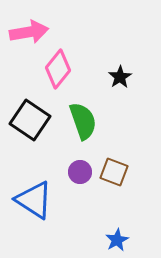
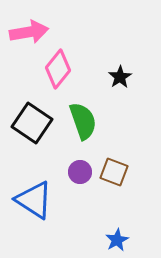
black square: moved 2 px right, 3 px down
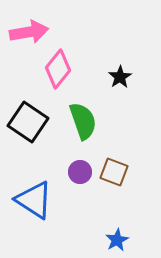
black square: moved 4 px left, 1 px up
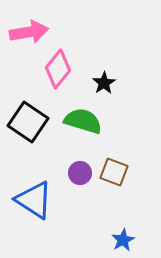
black star: moved 16 px left, 6 px down
green semicircle: rotated 54 degrees counterclockwise
purple circle: moved 1 px down
blue star: moved 6 px right
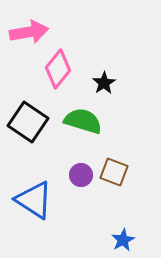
purple circle: moved 1 px right, 2 px down
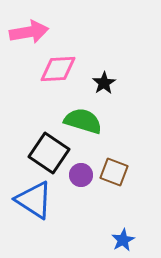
pink diamond: rotated 48 degrees clockwise
black square: moved 21 px right, 31 px down
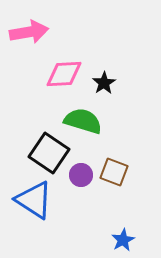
pink diamond: moved 6 px right, 5 px down
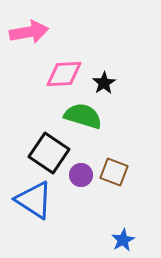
green semicircle: moved 5 px up
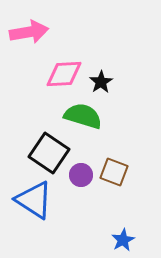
black star: moved 3 px left, 1 px up
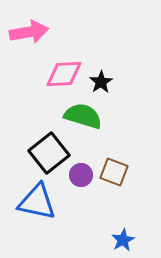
black square: rotated 18 degrees clockwise
blue triangle: moved 3 px right, 2 px down; rotated 21 degrees counterclockwise
